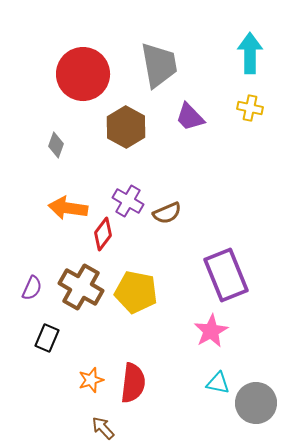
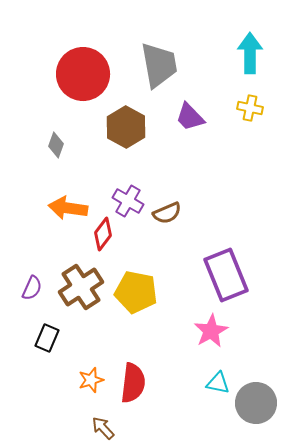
brown cross: rotated 27 degrees clockwise
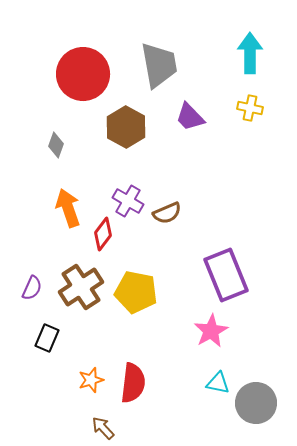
orange arrow: rotated 63 degrees clockwise
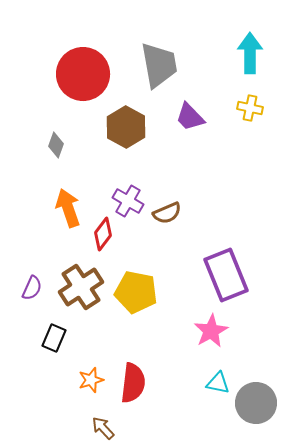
black rectangle: moved 7 px right
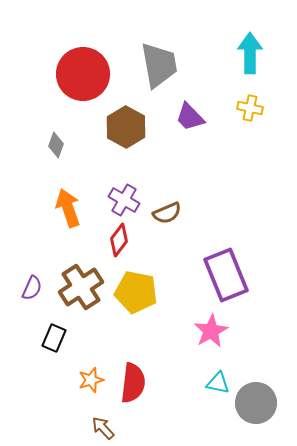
purple cross: moved 4 px left, 1 px up
red diamond: moved 16 px right, 6 px down
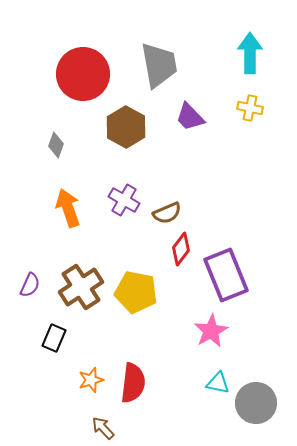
red diamond: moved 62 px right, 9 px down
purple semicircle: moved 2 px left, 3 px up
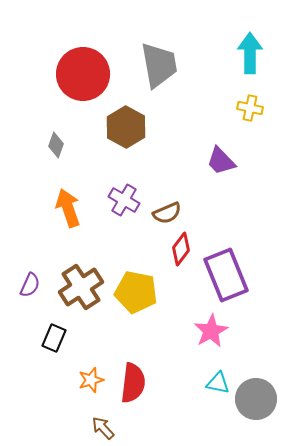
purple trapezoid: moved 31 px right, 44 px down
gray circle: moved 4 px up
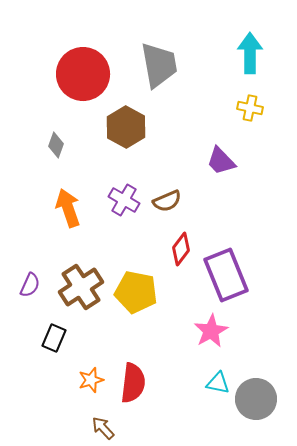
brown semicircle: moved 12 px up
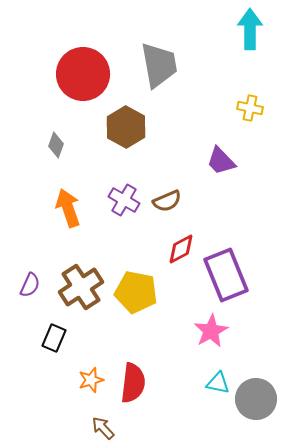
cyan arrow: moved 24 px up
red diamond: rotated 24 degrees clockwise
